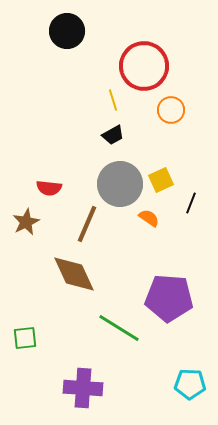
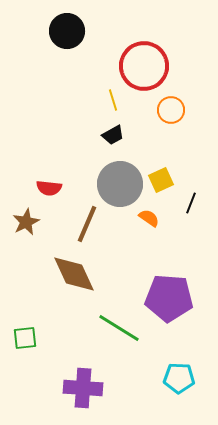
cyan pentagon: moved 11 px left, 6 px up
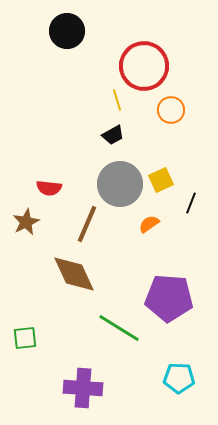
yellow line: moved 4 px right
orange semicircle: moved 6 px down; rotated 70 degrees counterclockwise
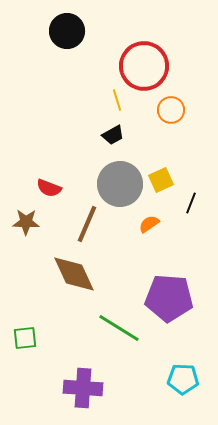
red semicircle: rotated 15 degrees clockwise
brown star: rotated 28 degrees clockwise
cyan pentagon: moved 4 px right, 1 px down
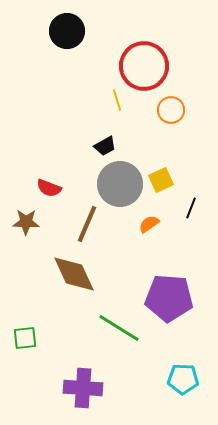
black trapezoid: moved 8 px left, 11 px down
black line: moved 5 px down
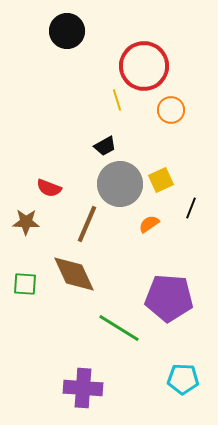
green square: moved 54 px up; rotated 10 degrees clockwise
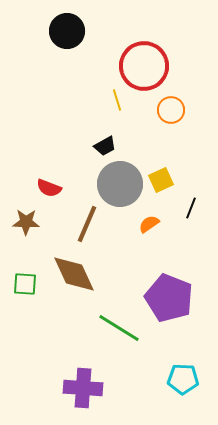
purple pentagon: rotated 18 degrees clockwise
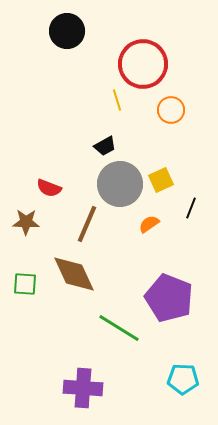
red circle: moved 1 px left, 2 px up
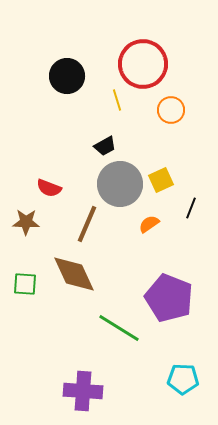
black circle: moved 45 px down
purple cross: moved 3 px down
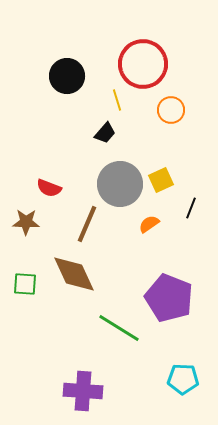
black trapezoid: moved 13 px up; rotated 20 degrees counterclockwise
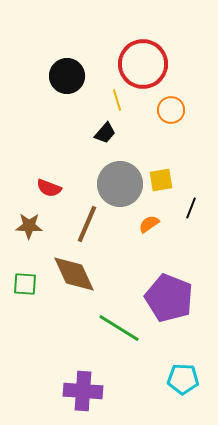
yellow square: rotated 15 degrees clockwise
brown star: moved 3 px right, 4 px down
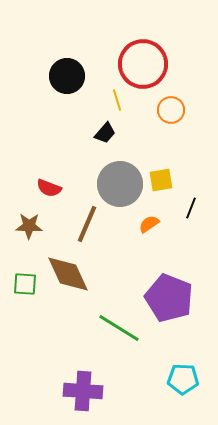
brown diamond: moved 6 px left
